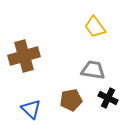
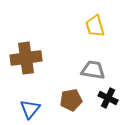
yellow trapezoid: moved 1 px up; rotated 20 degrees clockwise
brown cross: moved 2 px right, 2 px down; rotated 8 degrees clockwise
blue triangle: moved 1 px left; rotated 25 degrees clockwise
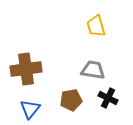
yellow trapezoid: moved 1 px right
brown cross: moved 11 px down
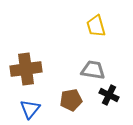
black cross: moved 1 px right, 3 px up
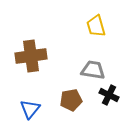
brown cross: moved 5 px right, 13 px up
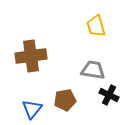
brown pentagon: moved 6 px left
blue triangle: moved 2 px right
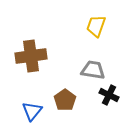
yellow trapezoid: rotated 35 degrees clockwise
brown pentagon: rotated 25 degrees counterclockwise
blue triangle: moved 2 px down
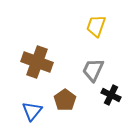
brown cross: moved 6 px right, 6 px down; rotated 28 degrees clockwise
gray trapezoid: rotated 75 degrees counterclockwise
black cross: moved 2 px right
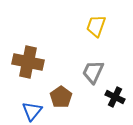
brown cross: moved 9 px left; rotated 8 degrees counterclockwise
gray trapezoid: moved 2 px down
black cross: moved 4 px right, 2 px down
brown pentagon: moved 4 px left, 3 px up
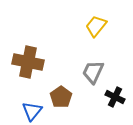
yellow trapezoid: rotated 20 degrees clockwise
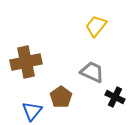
brown cross: moved 2 px left; rotated 24 degrees counterclockwise
gray trapezoid: moved 1 px left; rotated 90 degrees clockwise
